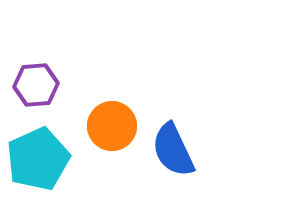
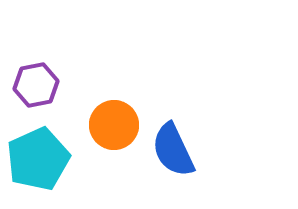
purple hexagon: rotated 6 degrees counterclockwise
orange circle: moved 2 px right, 1 px up
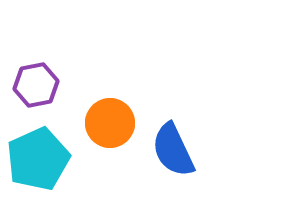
orange circle: moved 4 px left, 2 px up
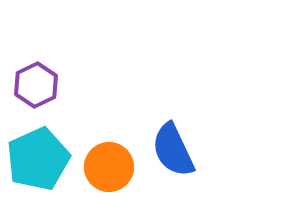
purple hexagon: rotated 15 degrees counterclockwise
orange circle: moved 1 px left, 44 px down
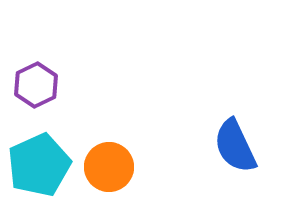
blue semicircle: moved 62 px right, 4 px up
cyan pentagon: moved 1 px right, 6 px down
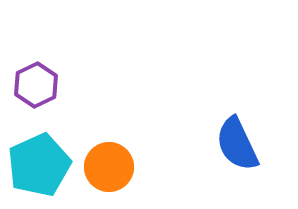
blue semicircle: moved 2 px right, 2 px up
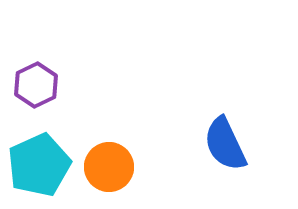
blue semicircle: moved 12 px left
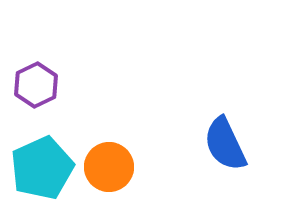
cyan pentagon: moved 3 px right, 3 px down
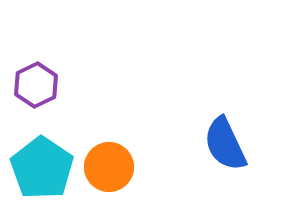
cyan pentagon: rotated 14 degrees counterclockwise
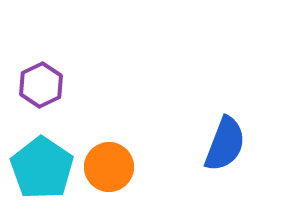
purple hexagon: moved 5 px right
blue semicircle: rotated 134 degrees counterclockwise
